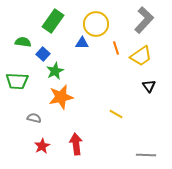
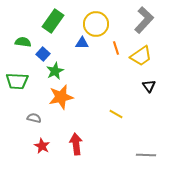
red star: rotated 14 degrees counterclockwise
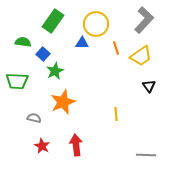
orange star: moved 2 px right, 5 px down; rotated 10 degrees counterclockwise
yellow line: rotated 56 degrees clockwise
red arrow: moved 1 px down
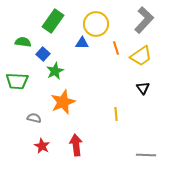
black triangle: moved 6 px left, 2 px down
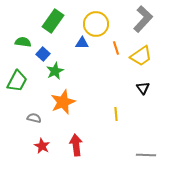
gray L-shape: moved 1 px left, 1 px up
green trapezoid: rotated 65 degrees counterclockwise
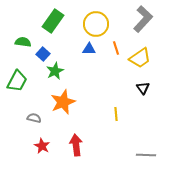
blue triangle: moved 7 px right, 6 px down
yellow trapezoid: moved 1 px left, 2 px down
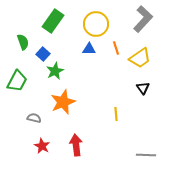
green semicircle: rotated 63 degrees clockwise
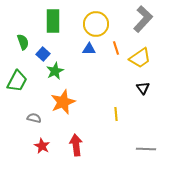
green rectangle: rotated 35 degrees counterclockwise
gray line: moved 6 px up
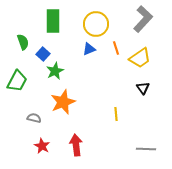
blue triangle: rotated 24 degrees counterclockwise
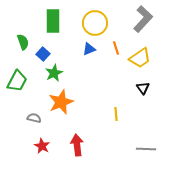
yellow circle: moved 1 px left, 1 px up
green star: moved 1 px left, 2 px down
orange star: moved 2 px left
red arrow: moved 1 px right
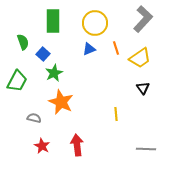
orange star: rotated 25 degrees counterclockwise
